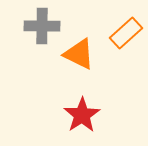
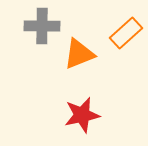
orange triangle: rotated 48 degrees counterclockwise
red star: rotated 21 degrees clockwise
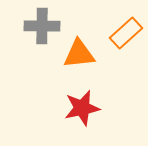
orange triangle: rotated 16 degrees clockwise
red star: moved 7 px up
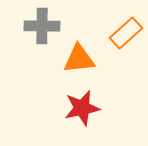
orange triangle: moved 5 px down
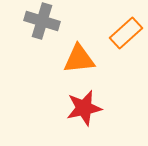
gray cross: moved 5 px up; rotated 16 degrees clockwise
red star: moved 2 px right
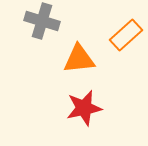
orange rectangle: moved 2 px down
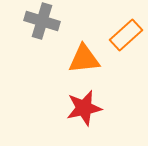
orange triangle: moved 5 px right
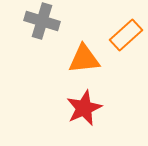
red star: rotated 12 degrees counterclockwise
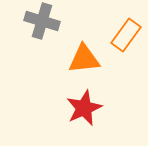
orange rectangle: rotated 12 degrees counterclockwise
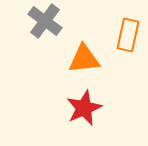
gray cross: moved 3 px right; rotated 20 degrees clockwise
orange rectangle: moved 2 px right; rotated 24 degrees counterclockwise
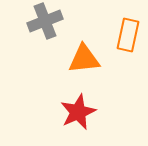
gray cross: rotated 32 degrees clockwise
red star: moved 6 px left, 4 px down
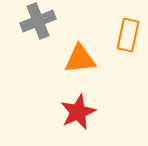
gray cross: moved 7 px left
orange triangle: moved 4 px left
